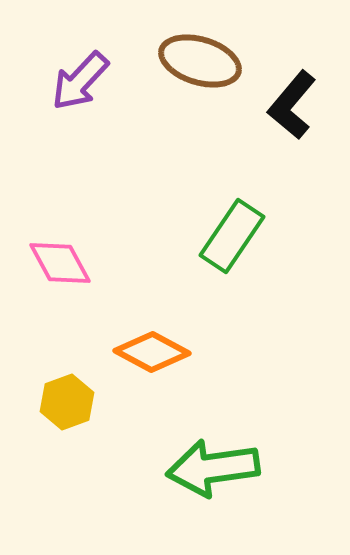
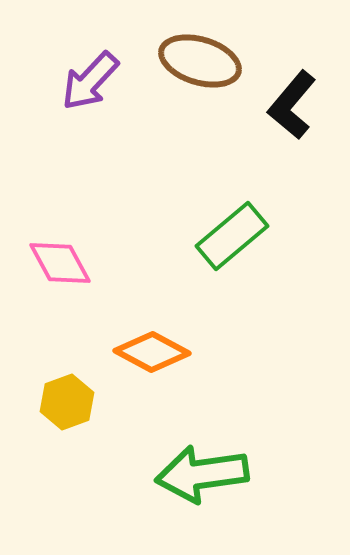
purple arrow: moved 10 px right
green rectangle: rotated 16 degrees clockwise
green arrow: moved 11 px left, 6 px down
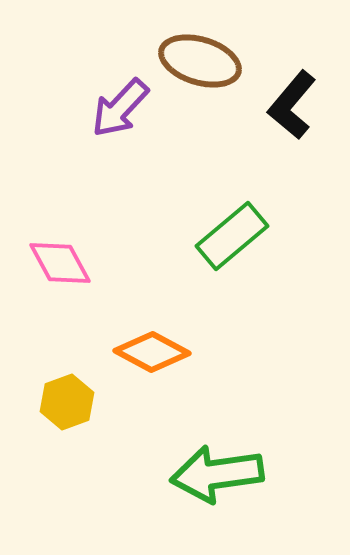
purple arrow: moved 30 px right, 27 px down
green arrow: moved 15 px right
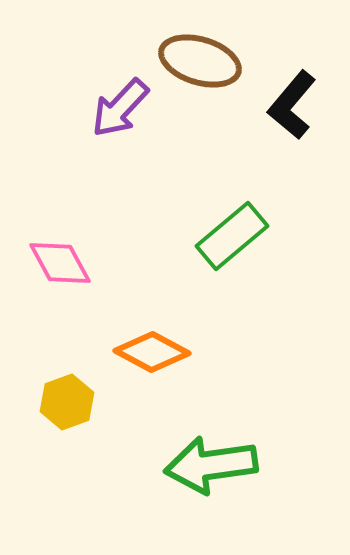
green arrow: moved 6 px left, 9 px up
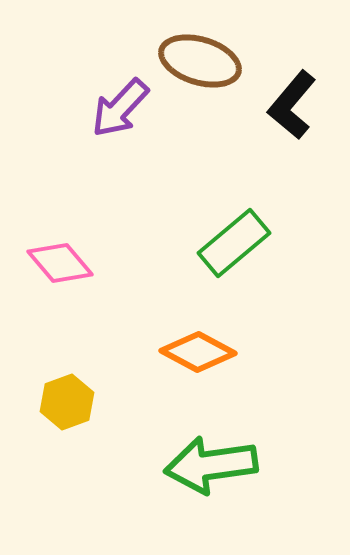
green rectangle: moved 2 px right, 7 px down
pink diamond: rotated 12 degrees counterclockwise
orange diamond: moved 46 px right
